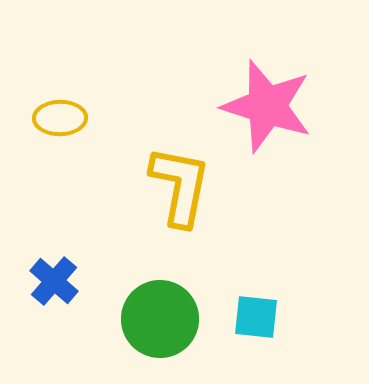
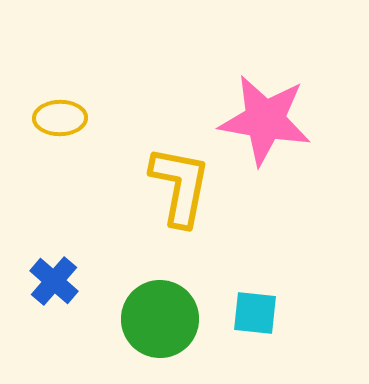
pink star: moved 2 px left, 14 px down; rotated 8 degrees counterclockwise
cyan square: moved 1 px left, 4 px up
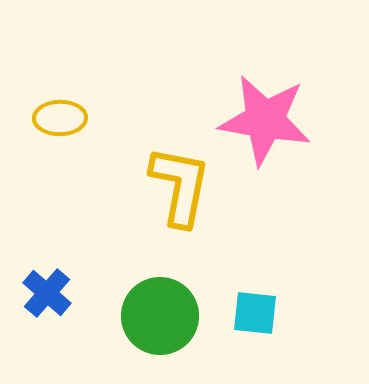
blue cross: moved 7 px left, 12 px down
green circle: moved 3 px up
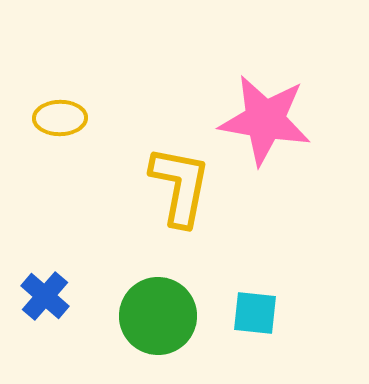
blue cross: moved 2 px left, 3 px down
green circle: moved 2 px left
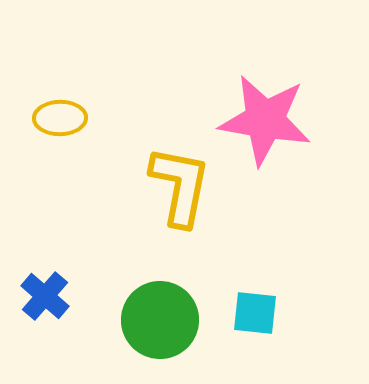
green circle: moved 2 px right, 4 px down
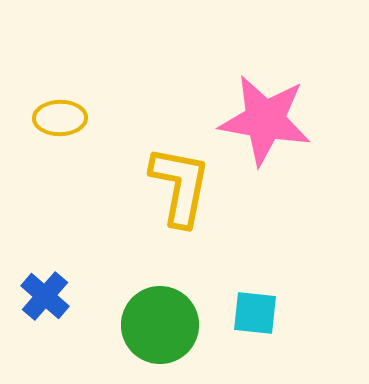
green circle: moved 5 px down
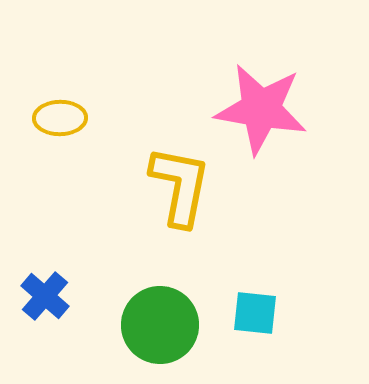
pink star: moved 4 px left, 11 px up
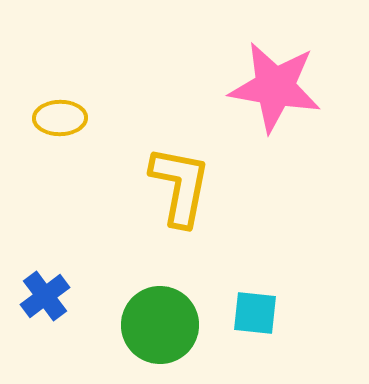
pink star: moved 14 px right, 22 px up
blue cross: rotated 12 degrees clockwise
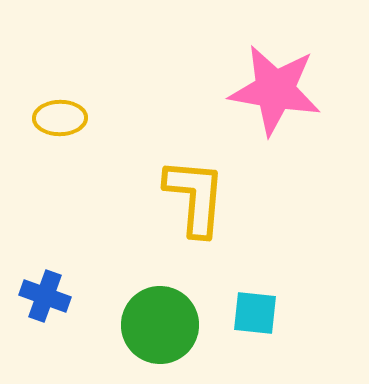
pink star: moved 3 px down
yellow L-shape: moved 15 px right, 11 px down; rotated 6 degrees counterclockwise
blue cross: rotated 33 degrees counterclockwise
